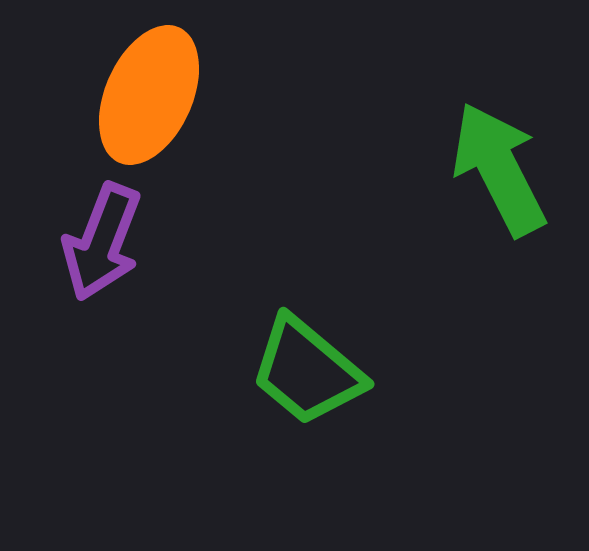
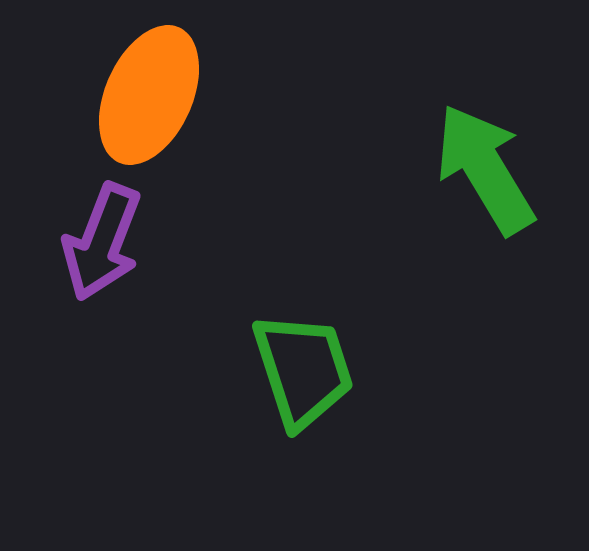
green arrow: moved 14 px left; rotated 4 degrees counterclockwise
green trapezoid: moved 4 px left, 1 px up; rotated 148 degrees counterclockwise
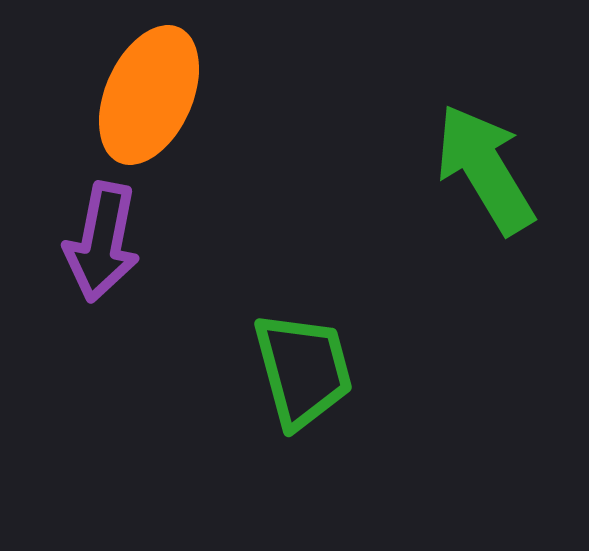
purple arrow: rotated 10 degrees counterclockwise
green trapezoid: rotated 3 degrees clockwise
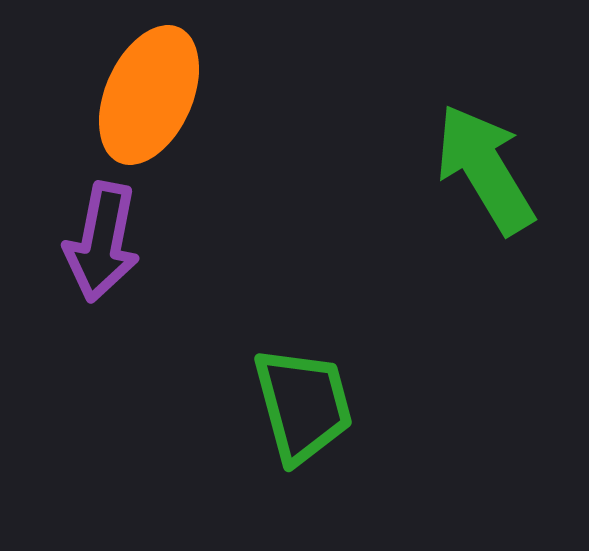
green trapezoid: moved 35 px down
